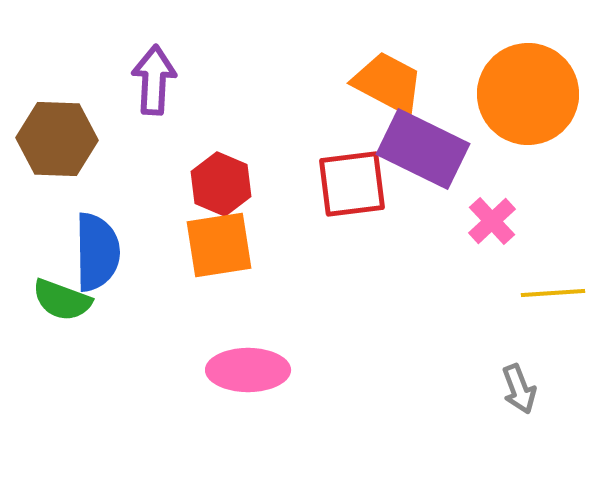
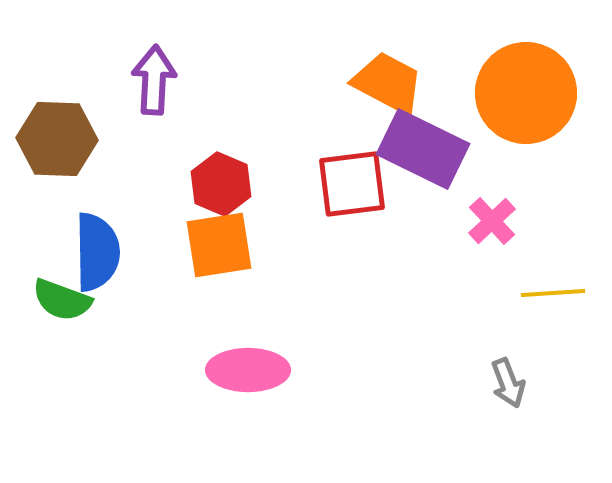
orange circle: moved 2 px left, 1 px up
gray arrow: moved 11 px left, 6 px up
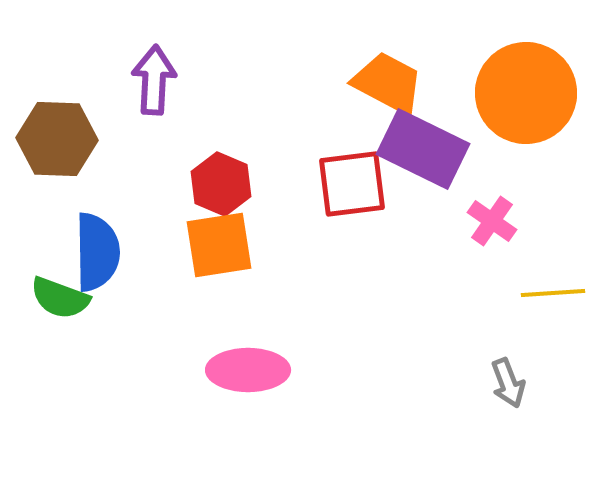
pink cross: rotated 12 degrees counterclockwise
green semicircle: moved 2 px left, 2 px up
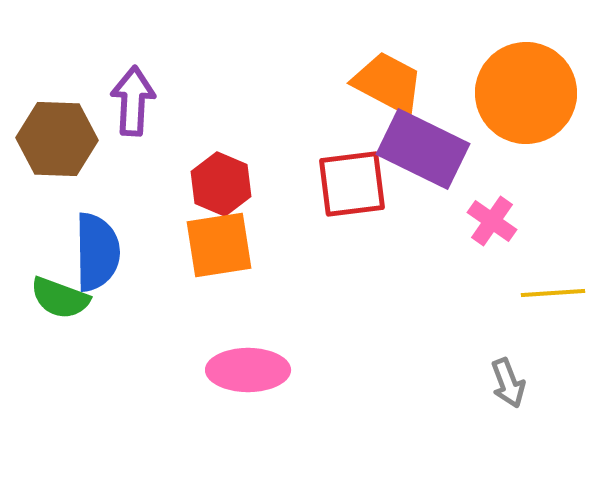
purple arrow: moved 21 px left, 21 px down
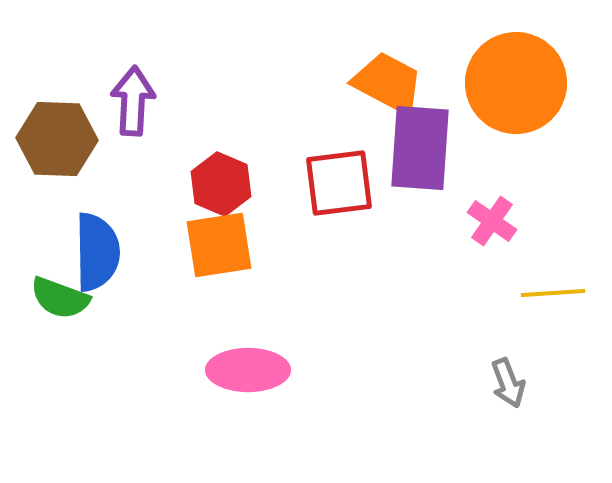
orange circle: moved 10 px left, 10 px up
purple rectangle: moved 3 px left, 1 px up; rotated 68 degrees clockwise
red square: moved 13 px left, 1 px up
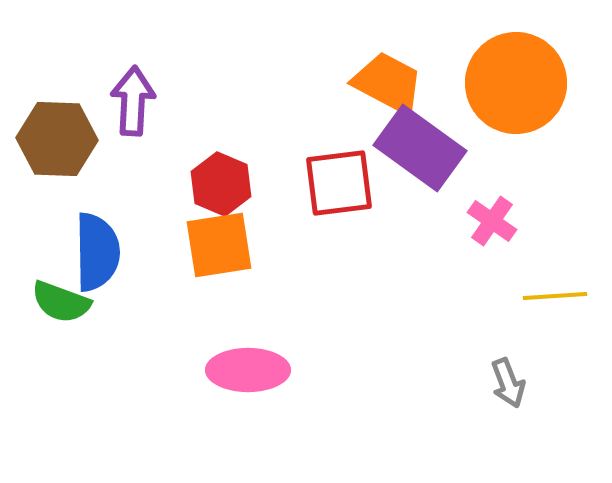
purple rectangle: rotated 58 degrees counterclockwise
yellow line: moved 2 px right, 3 px down
green semicircle: moved 1 px right, 4 px down
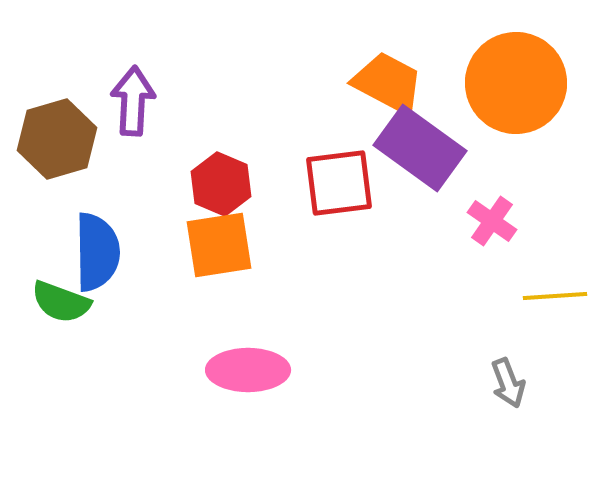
brown hexagon: rotated 18 degrees counterclockwise
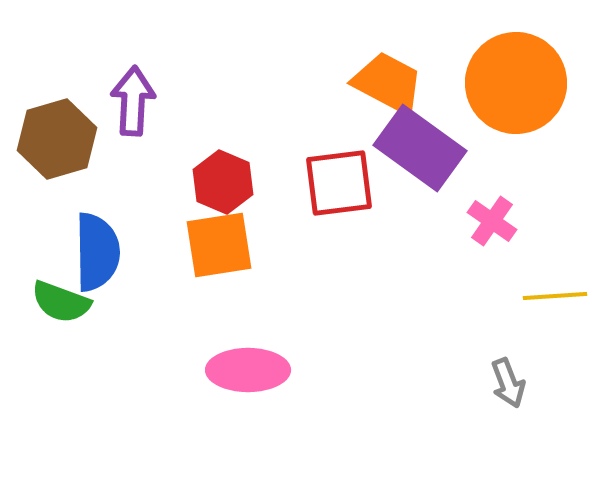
red hexagon: moved 2 px right, 2 px up
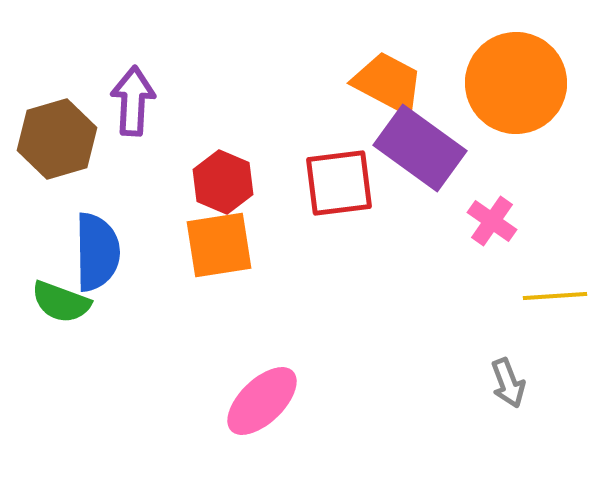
pink ellipse: moved 14 px right, 31 px down; rotated 44 degrees counterclockwise
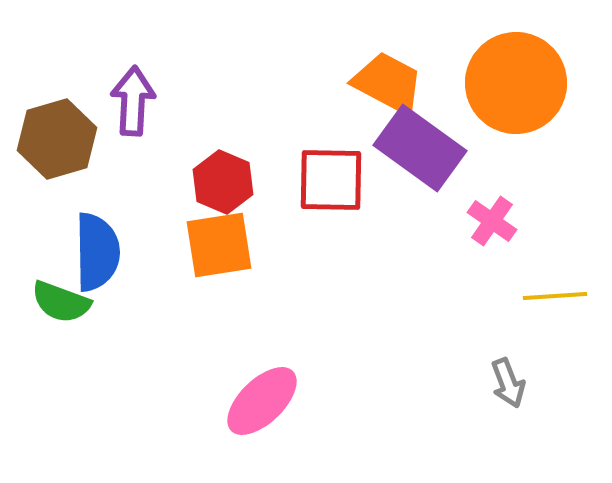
red square: moved 8 px left, 3 px up; rotated 8 degrees clockwise
